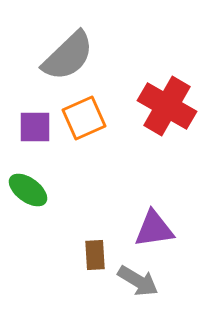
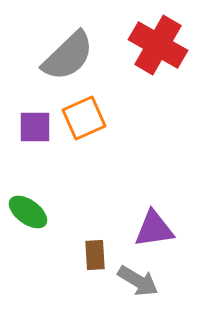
red cross: moved 9 px left, 61 px up
green ellipse: moved 22 px down
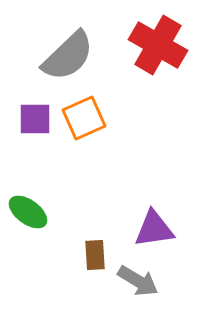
purple square: moved 8 px up
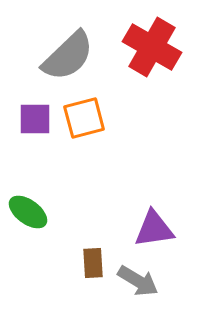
red cross: moved 6 px left, 2 px down
orange square: rotated 9 degrees clockwise
brown rectangle: moved 2 px left, 8 px down
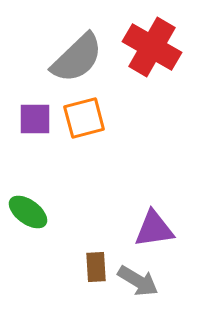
gray semicircle: moved 9 px right, 2 px down
brown rectangle: moved 3 px right, 4 px down
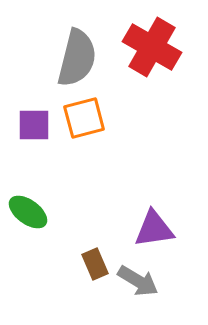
gray semicircle: rotated 32 degrees counterclockwise
purple square: moved 1 px left, 6 px down
brown rectangle: moved 1 px left, 3 px up; rotated 20 degrees counterclockwise
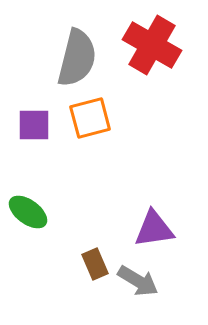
red cross: moved 2 px up
orange square: moved 6 px right
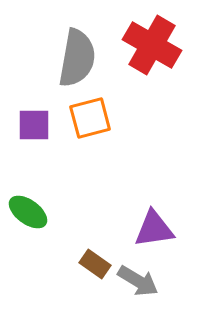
gray semicircle: rotated 4 degrees counterclockwise
brown rectangle: rotated 32 degrees counterclockwise
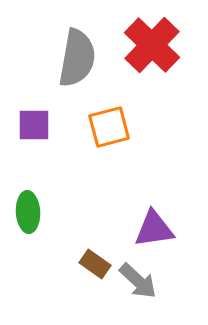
red cross: rotated 14 degrees clockwise
orange square: moved 19 px right, 9 px down
green ellipse: rotated 51 degrees clockwise
gray arrow: rotated 12 degrees clockwise
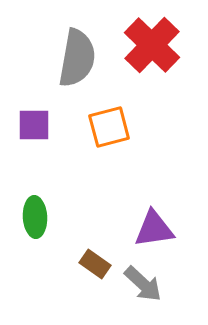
green ellipse: moved 7 px right, 5 px down
gray arrow: moved 5 px right, 3 px down
